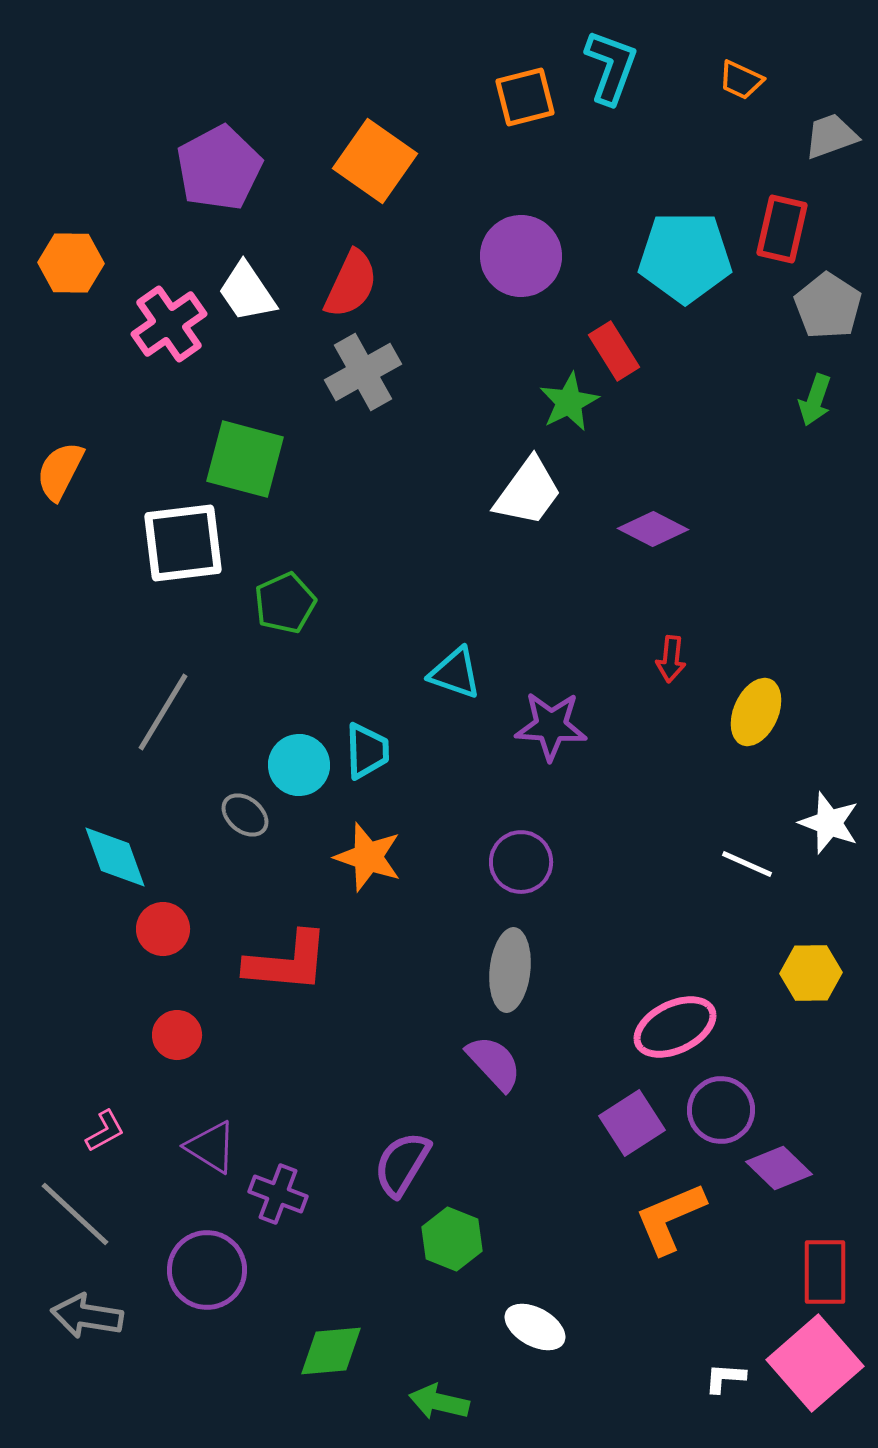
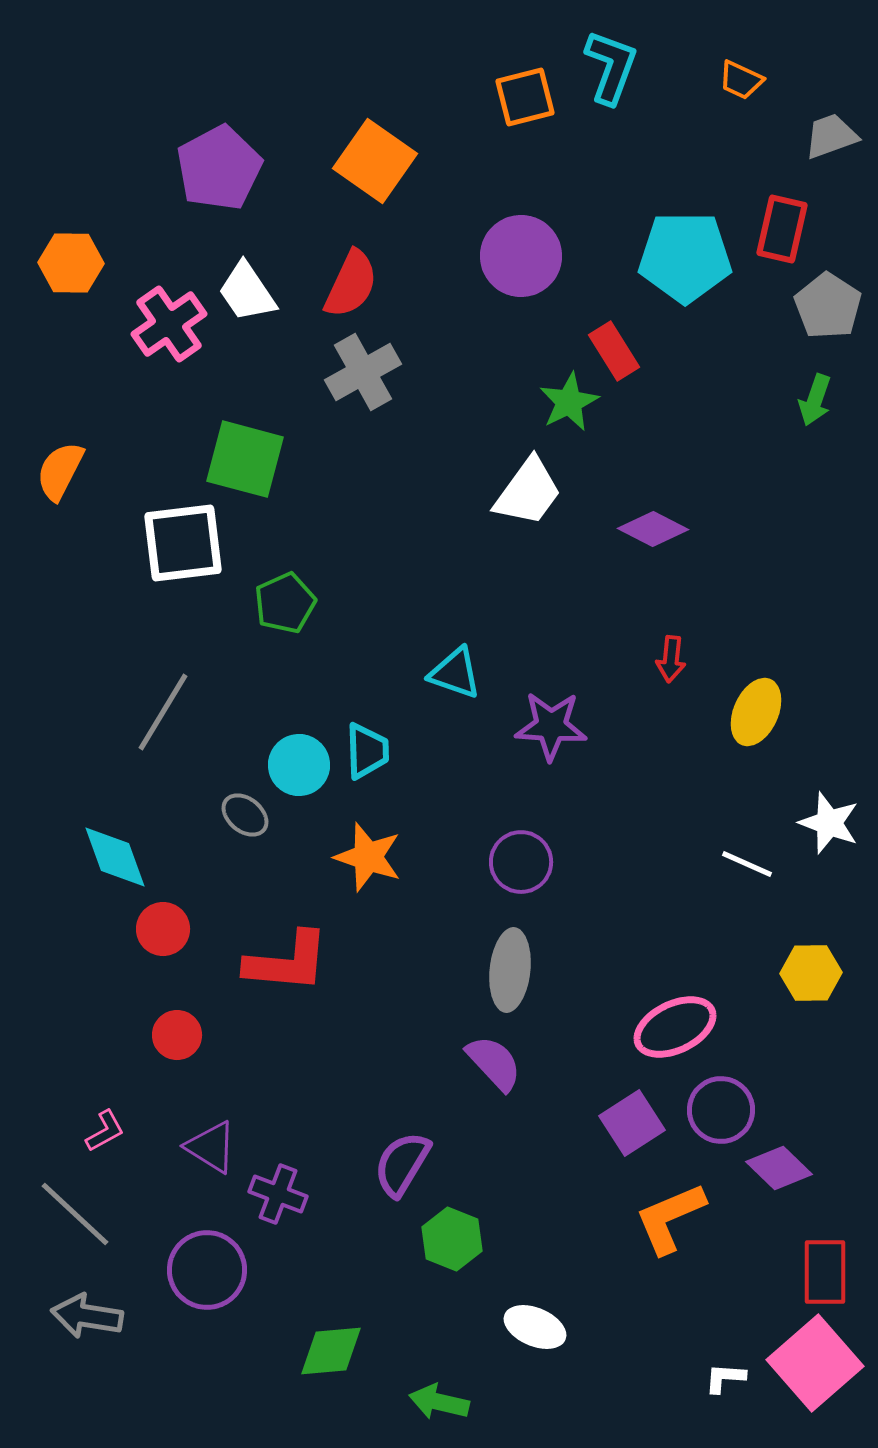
white ellipse at (535, 1327): rotated 6 degrees counterclockwise
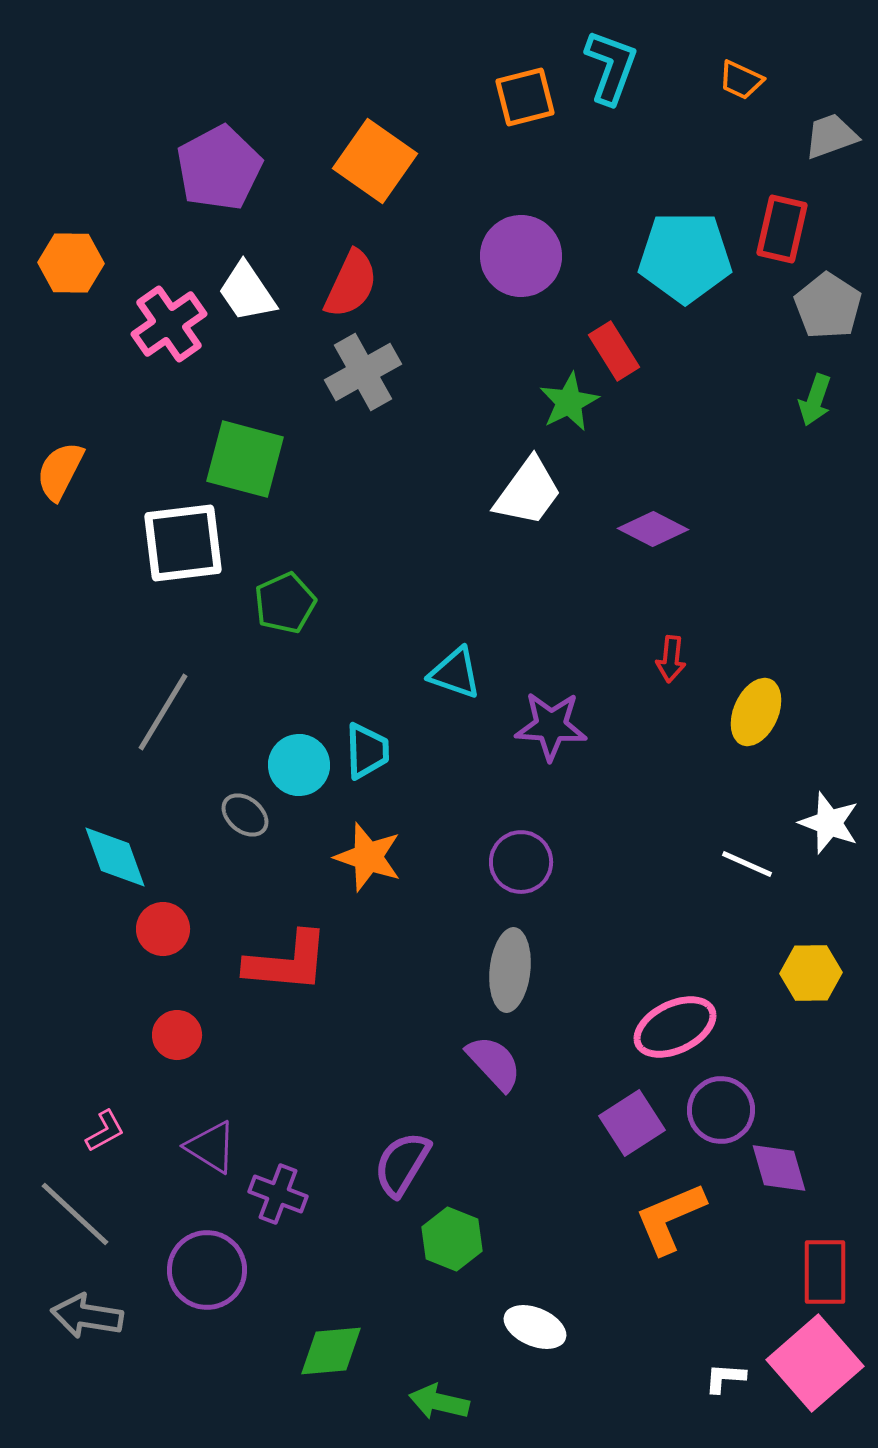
purple diamond at (779, 1168): rotated 30 degrees clockwise
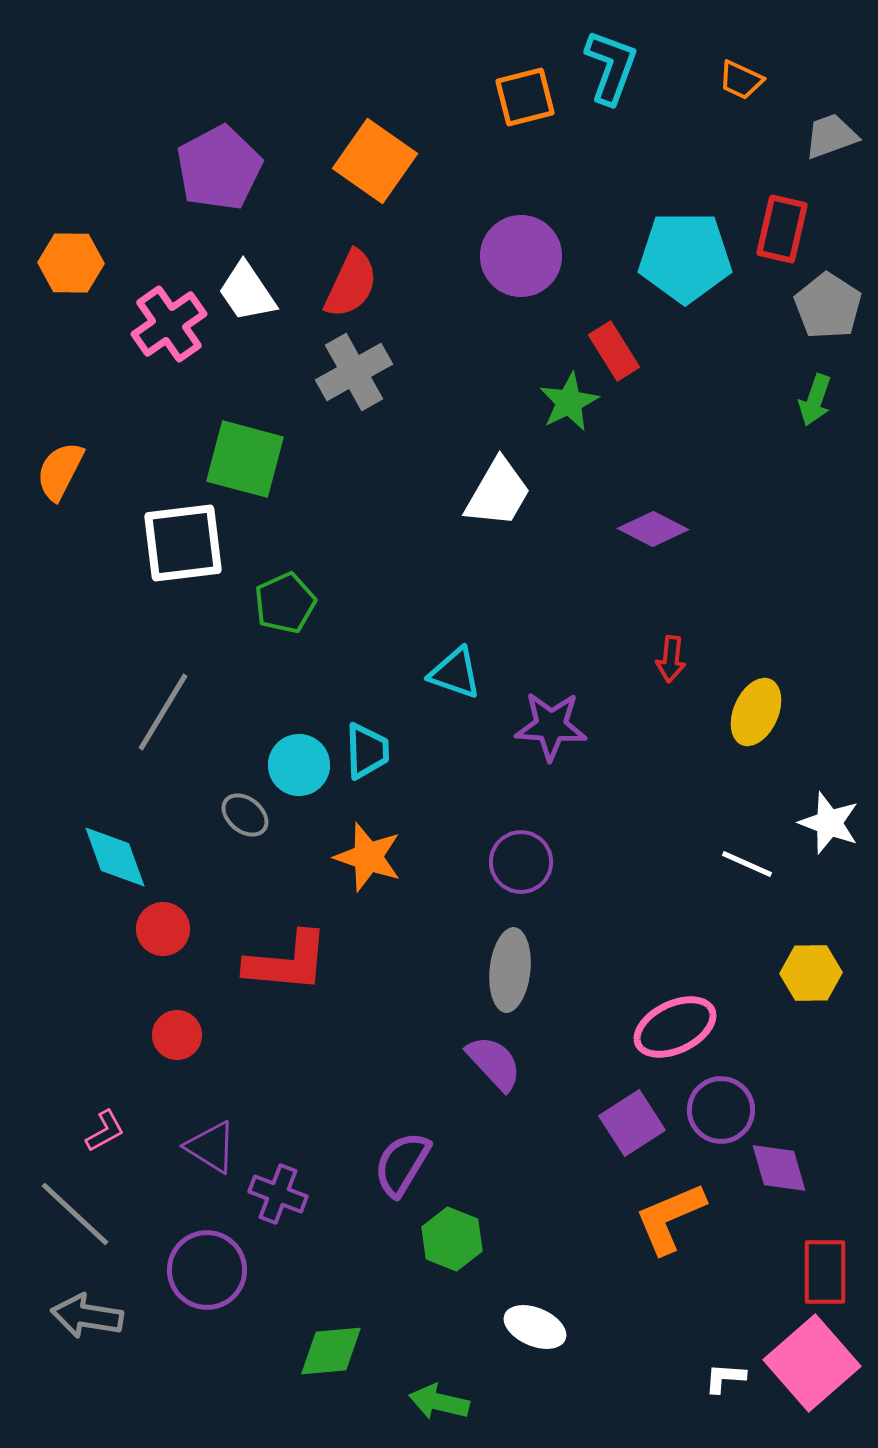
gray cross at (363, 372): moved 9 px left
white trapezoid at (528, 492): moved 30 px left, 1 px down; rotated 6 degrees counterclockwise
pink square at (815, 1363): moved 3 px left
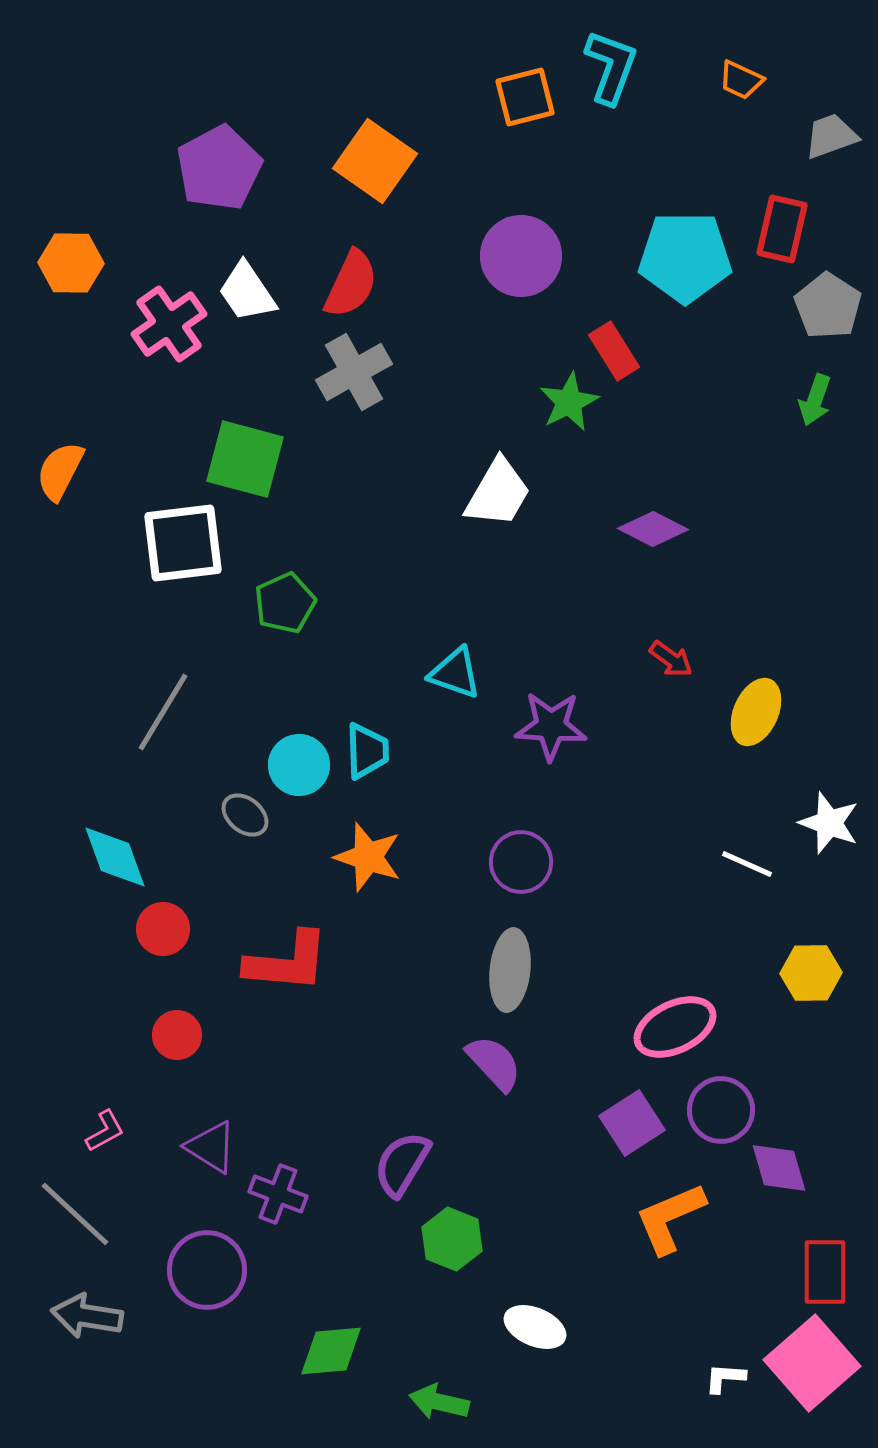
red arrow at (671, 659): rotated 60 degrees counterclockwise
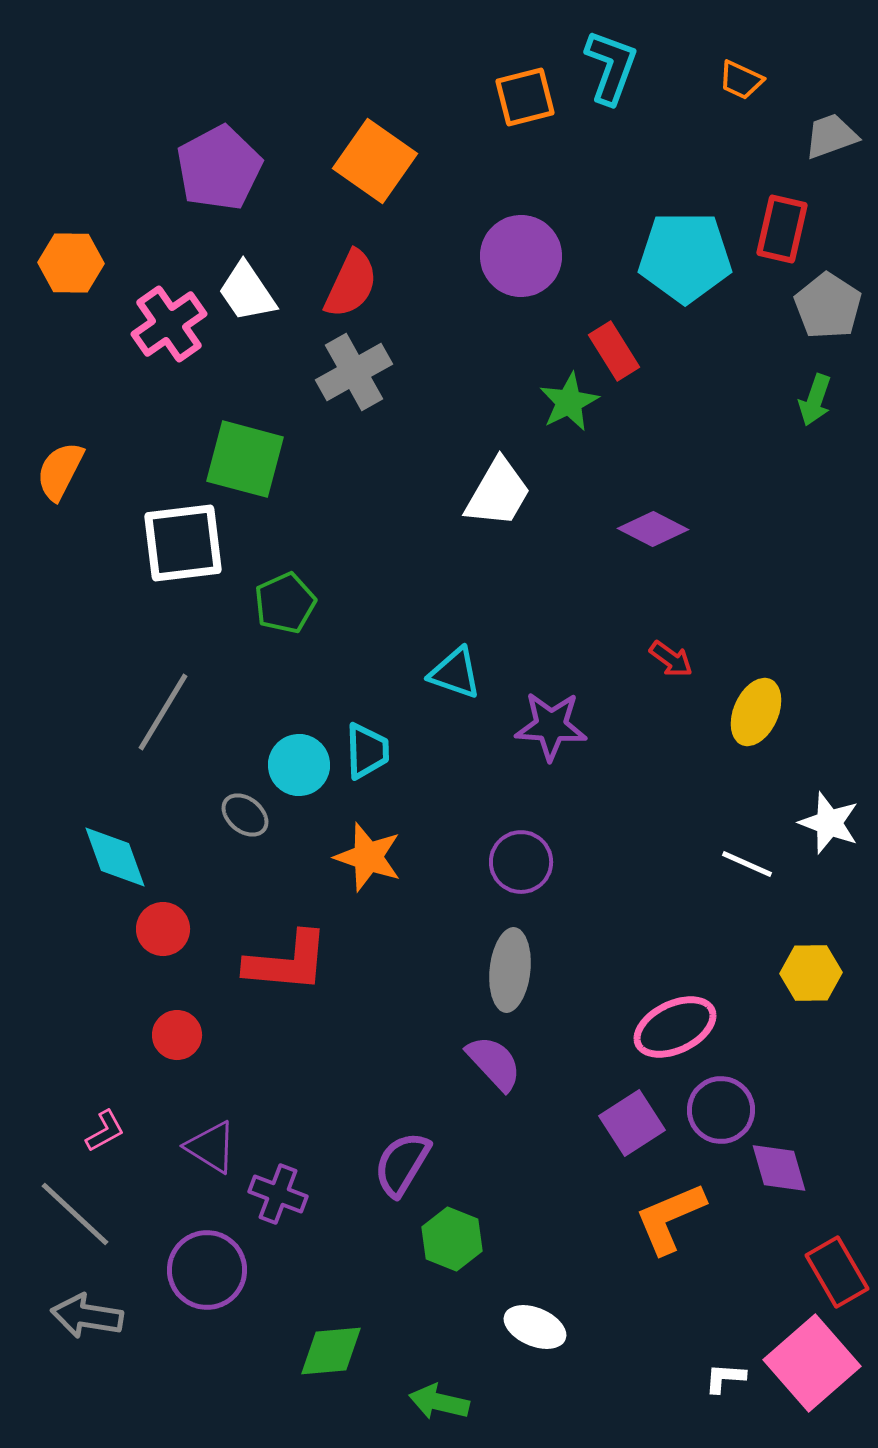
red rectangle at (825, 1272): moved 12 px right; rotated 30 degrees counterclockwise
